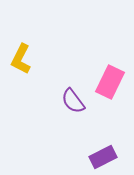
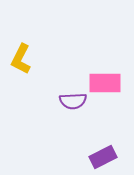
pink rectangle: moved 5 px left, 1 px down; rotated 64 degrees clockwise
purple semicircle: rotated 56 degrees counterclockwise
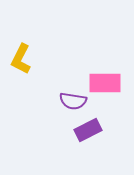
purple semicircle: rotated 12 degrees clockwise
purple rectangle: moved 15 px left, 27 px up
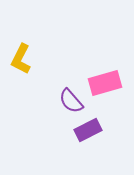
pink rectangle: rotated 16 degrees counterclockwise
purple semicircle: moved 2 px left; rotated 40 degrees clockwise
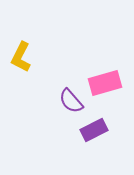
yellow L-shape: moved 2 px up
purple rectangle: moved 6 px right
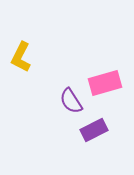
purple semicircle: rotated 8 degrees clockwise
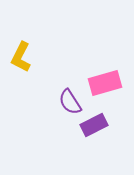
purple semicircle: moved 1 px left, 1 px down
purple rectangle: moved 5 px up
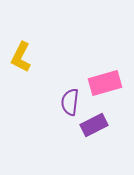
purple semicircle: rotated 40 degrees clockwise
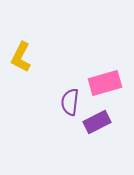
purple rectangle: moved 3 px right, 3 px up
